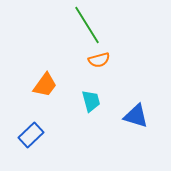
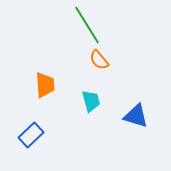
orange semicircle: rotated 65 degrees clockwise
orange trapezoid: rotated 40 degrees counterclockwise
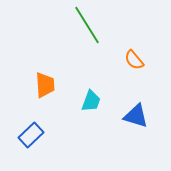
orange semicircle: moved 35 px right
cyan trapezoid: rotated 35 degrees clockwise
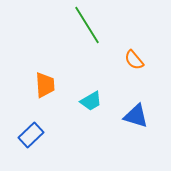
cyan trapezoid: rotated 40 degrees clockwise
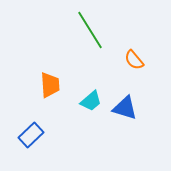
green line: moved 3 px right, 5 px down
orange trapezoid: moved 5 px right
cyan trapezoid: rotated 10 degrees counterclockwise
blue triangle: moved 11 px left, 8 px up
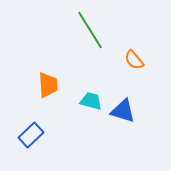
orange trapezoid: moved 2 px left
cyan trapezoid: rotated 125 degrees counterclockwise
blue triangle: moved 2 px left, 3 px down
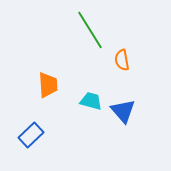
orange semicircle: moved 12 px left; rotated 30 degrees clockwise
blue triangle: rotated 32 degrees clockwise
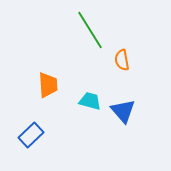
cyan trapezoid: moved 1 px left
